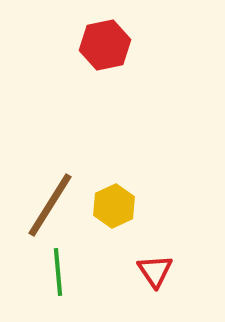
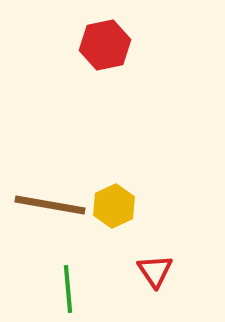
brown line: rotated 68 degrees clockwise
green line: moved 10 px right, 17 px down
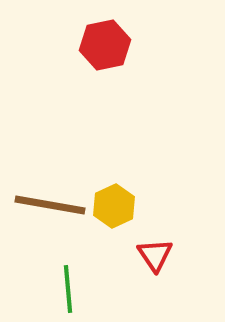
red triangle: moved 16 px up
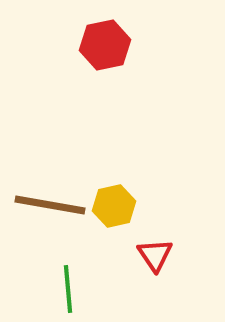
yellow hexagon: rotated 12 degrees clockwise
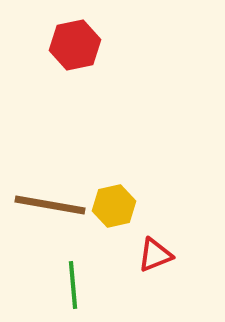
red hexagon: moved 30 px left
red triangle: rotated 42 degrees clockwise
green line: moved 5 px right, 4 px up
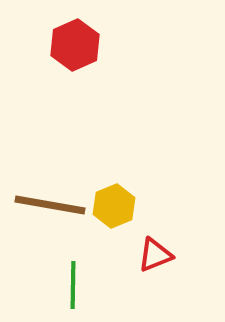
red hexagon: rotated 12 degrees counterclockwise
yellow hexagon: rotated 9 degrees counterclockwise
green line: rotated 6 degrees clockwise
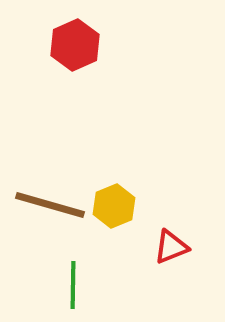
brown line: rotated 6 degrees clockwise
red triangle: moved 16 px right, 8 px up
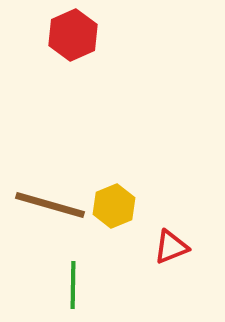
red hexagon: moved 2 px left, 10 px up
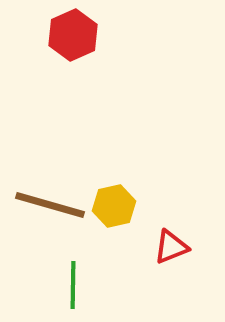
yellow hexagon: rotated 9 degrees clockwise
